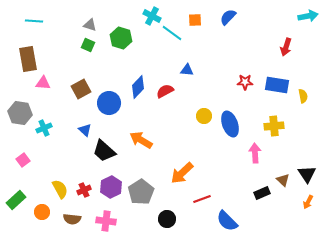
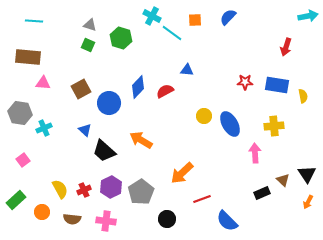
brown rectangle at (28, 59): moved 2 px up; rotated 75 degrees counterclockwise
blue ellipse at (230, 124): rotated 10 degrees counterclockwise
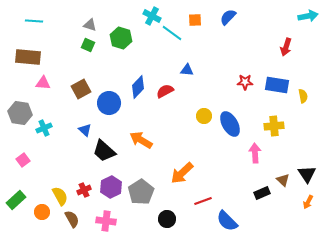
yellow semicircle at (60, 189): moved 7 px down
red line at (202, 199): moved 1 px right, 2 px down
brown semicircle at (72, 219): rotated 126 degrees counterclockwise
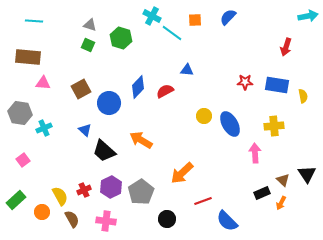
orange arrow at (308, 202): moved 27 px left, 1 px down
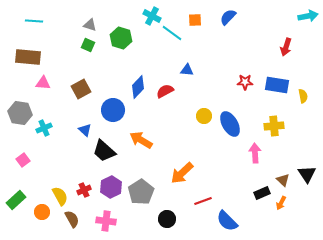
blue circle at (109, 103): moved 4 px right, 7 px down
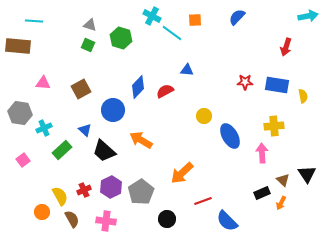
blue semicircle at (228, 17): moved 9 px right
brown rectangle at (28, 57): moved 10 px left, 11 px up
blue ellipse at (230, 124): moved 12 px down
pink arrow at (255, 153): moved 7 px right
green rectangle at (16, 200): moved 46 px right, 50 px up
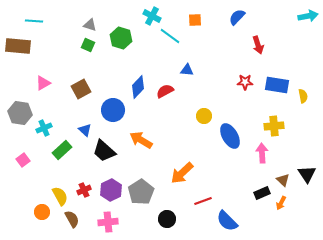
cyan line at (172, 33): moved 2 px left, 3 px down
red arrow at (286, 47): moved 28 px left, 2 px up; rotated 36 degrees counterclockwise
pink triangle at (43, 83): rotated 35 degrees counterclockwise
purple hexagon at (111, 187): moved 3 px down
pink cross at (106, 221): moved 2 px right, 1 px down; rotated 12 degrees counterclockwise
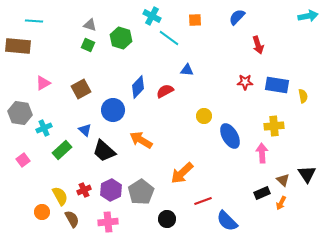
cyan line at (170, 36): moved 1 px left, 2 px down
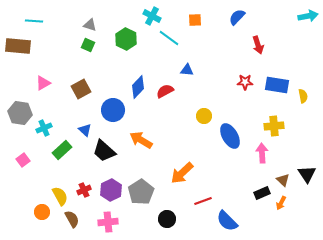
green hexagon at (121, 38): moved 5 px right, 1 px down; rotated 10 degrees clockwise
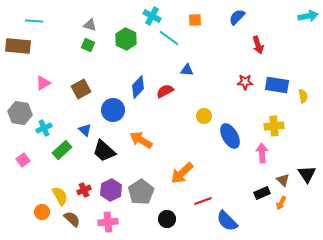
brown semicircle at (72, 219): rotated 18 degrees counterclockwise
